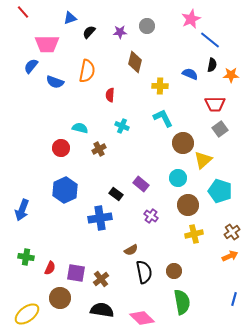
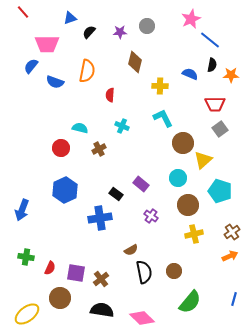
green semicircle at (182, 302): moved 8 px right; rotated 50 degrees clockwise
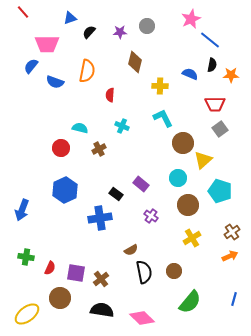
yellow cross at (194, 234): moved 2 px left, 4 px down; rotated 18 degrees counterclockwise
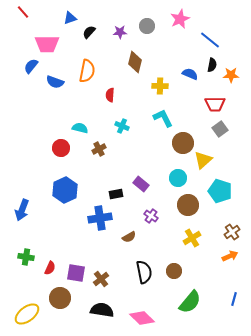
pink star at (191, 19): moved 11 px left
black rectangle at (116, 194): rotated 48 degrees counterclockwise
brown semicircle at (131, 250): moved 2 px left, 13 px up
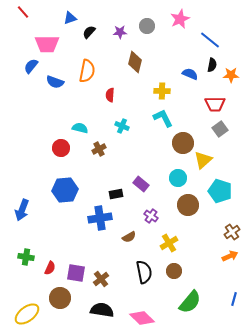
yellow cross at (160, 86): moved 2 px right, 5 px down
blue hexagon at (65, 190): rotated 20 degrees clockwise
yellow cross at (192, 238): moved 23 px left, 5 px down
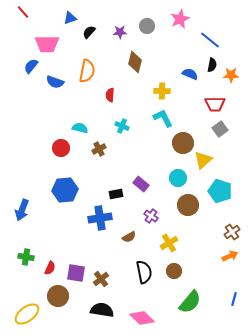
brown circle at (60, 298): moved 2 px left, 2 px up
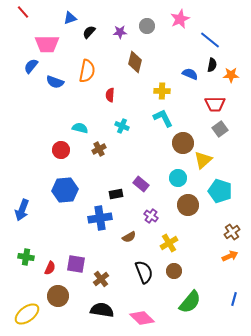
red circle at (61, 148): moved 2 px down
black semicircle at (144, 272): rotated 10 degrees counterclockwise
purple square at (76, 273): moved 9 px up
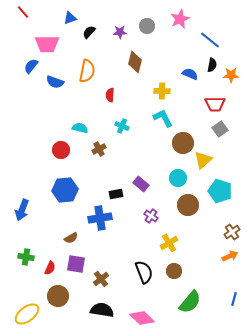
brown semicircle at (129, 237): moved 58 px left, 1 px down
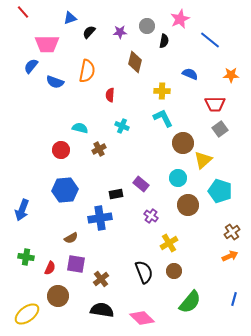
black semicircle at (212, 65): moved 48 px left, 24 px up
